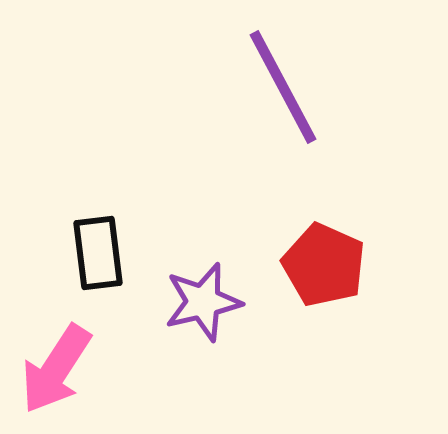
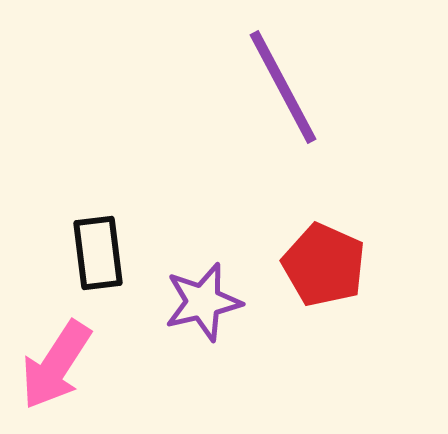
pink arrow: moved 4 px up
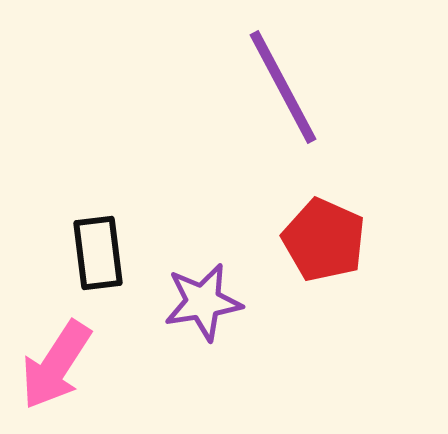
red pentagon: moved 25 px up
purple star: rotated 4 degrees clockwise
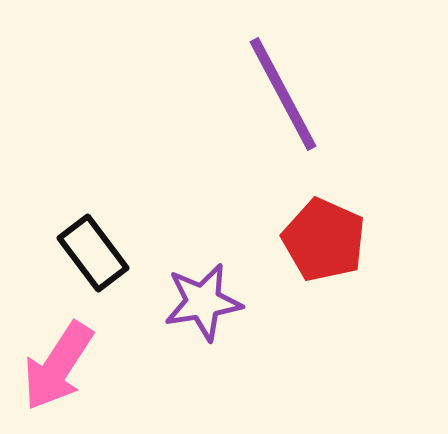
purple line: moved 7 px down
black rectangle: moved 5 px left; rotated 30 degrees counterclockwise
pink arrow: moved 2 px right, 1 px down
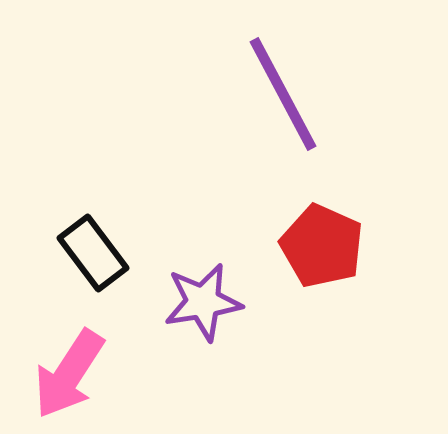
red pentagon: moved 2 px left, 6 px down
pink arrow: moved 11 px right, 8 px down
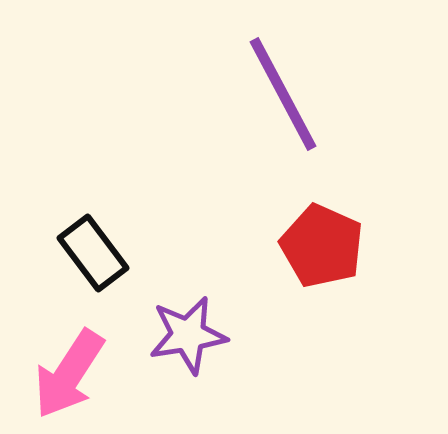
purple star: moved 15 px left, 33 px down
